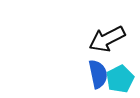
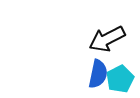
blue semicircle: rotated 24 degrees clockwise
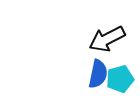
cyan pentagon: rotated 12 degrees clockwise
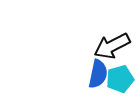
black arrow: moved 5 px right, 7 px down
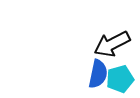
black arrow: moved 2 px up
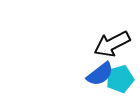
blue semicircle: moved 2 px right; rotated 40 degrees clockwise
